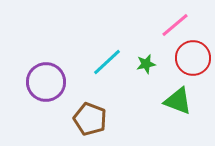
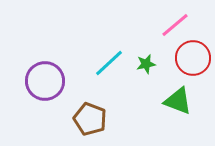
cyan line: moved 2 px right, 1 px down
purple circle: moved 1 px left, 1 px up
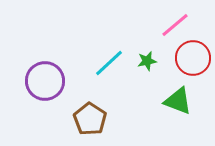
green star: moved 1 px right, 3 px up
brown pentagon: rotated 12 degrees clockwise
